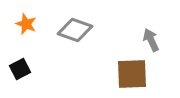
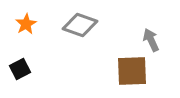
orange star: rotated 20 degrees clockwise
gray diamond: moved 5 px right, 5 px up
brown square: moved 3 px up
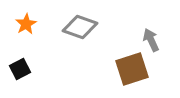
gray diamond: moved 2 px down
brown square: moved 2 px up; rotated 16 degrees counterclockwise
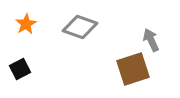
brown square: moved 1 px right
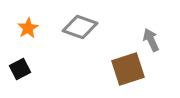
orange star: moved 2 px right, 4 px down
brown square: moved 5 px left
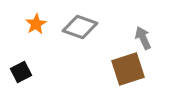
orange star: moved 8 px right, 4 px up
gray arrow: moved 8 px left, 2 px up
black square: moved 1 px right, 3 px down
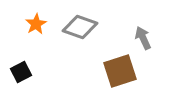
brown square: moved 8 px left, 2 px down
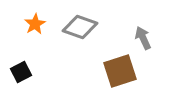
orange star: moved 1 px left
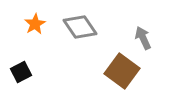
gray diamond: rotated 36 degrees clockwise
brown square: moved 2 px right; rotated 36 degrees counterclockwise
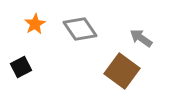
gray diamond: moved 2 px down
gray arrow: moved 2 px left; rotated 30 degrees counterclockwise
black square: moved 5 px up
